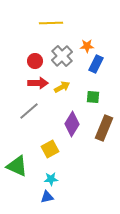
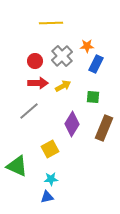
yellow arrow: moved 1 px right, 1 px up
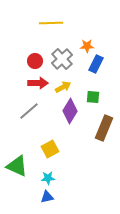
gray cross: moved 3 px down
yellow arrow: moved 1 px down
purple diamond: moved 2 px left, 13 px up
cyan star: moved 3 px left, 1 px up
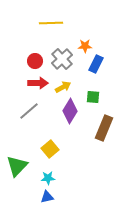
orange star: moved 2 px left
yellow square: rotated 12 degrees counterclockwise
green triangle: rotated 50 degrees clockwise
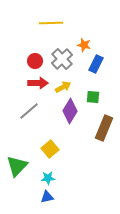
orange star: moved 1 px left, 1 px up; rotated 16 degrees clockwise
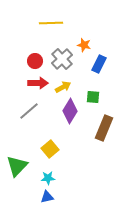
blue rectangle: moved 3 px right
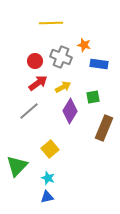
gray cross: moved 1 px left, 2 px up; rotated 25 degrees counterclockwise
blue rectangle: rotated 72 degrees clockwise
red arrow: rotated 36 degrees counterclockwise
green square: rotated 16 degrees counterclockwise
cyan star: rotated 24 degrees clockwise
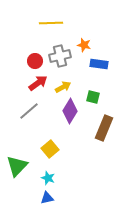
gray cross: moved 1 px left, 1 px up; rotated 35 degrees counterclockwise
green square: rotated 24 degrees clockwise
blue triangle: moved 1 px down
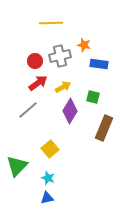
gray line: moved 1 px left, 1 px up
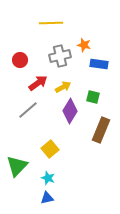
red circle: moved 15 px left, 1 px up
brown rectangle: moved 3 px left, 2 px down
